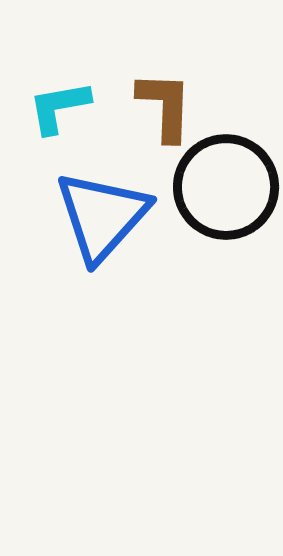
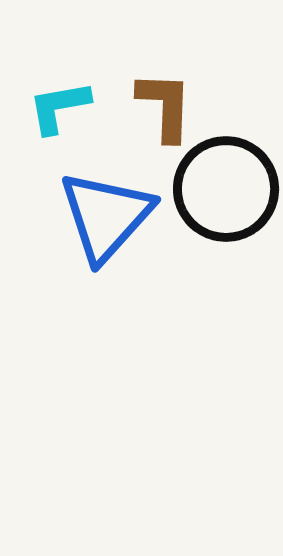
black circle: moved 2 px down
blue triangle: moved 4 px right
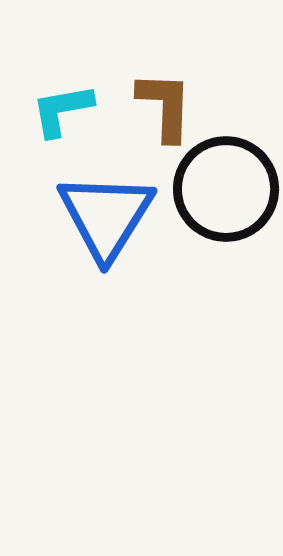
cyan L-shape: moved 3 px right, 3 px down
blue triangle: rotated 10 degrees counterclockwise
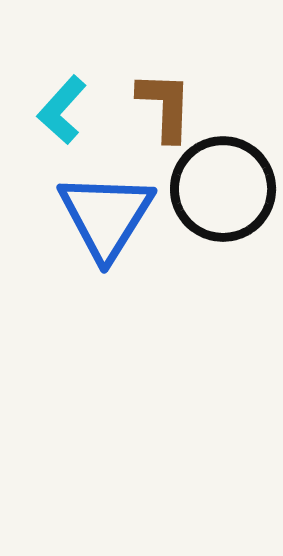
cyan L-shape: rotated 38 degrees counterclockwise
black circle: moved 3 px left
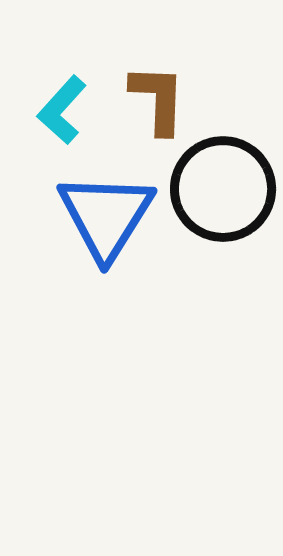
brown L-shape: moved 7 px left, 7 px up
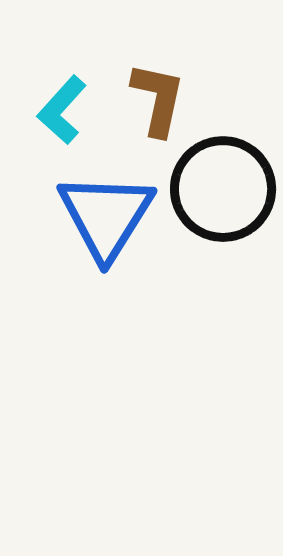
brown L-shape: rotated 10 degrees clockwise
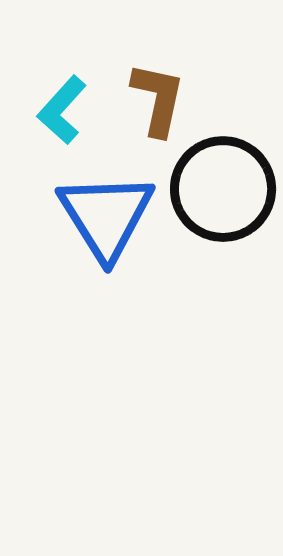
blue triangle: rotated 4 degrees counterclockwise
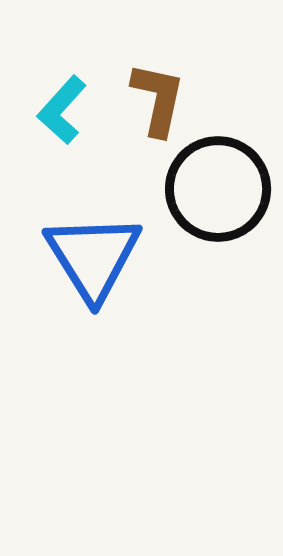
black circle: moved 5 px left
blue triangle: moved 13 px left, 41 px down
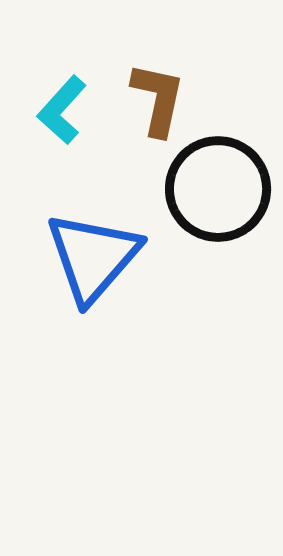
blue triangle: rotated 13 degrees clockwise
